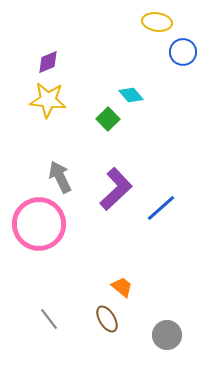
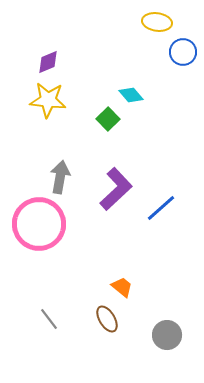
gray arrow: rotated 36 degrees clockwise
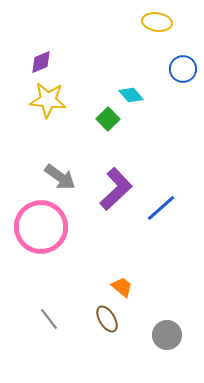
blue circle: moved 17 px down
purple diamond: moved 7 px left
gray arrow: rotated 116 degrees clockwise
pink circle: moved 2 px right, 3 px down
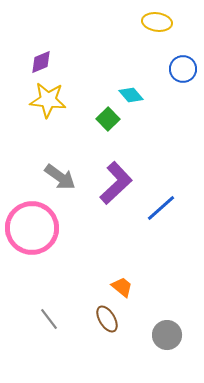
purple L-shape: moved 6 px up
pink circle: moved 9 px left, 1 px down
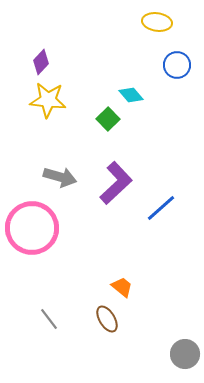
purple diamond: rotated 25 degrees counterclockwise
blue circle: moved 6 px left, 4 px up
gray arrow: rotated 20 degrees counterclockwise
gray circle: moved 18 px right, 19 px down
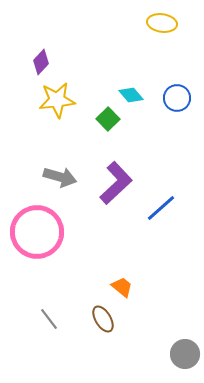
yellow ellipse: moved 5 px right, 1 px down
blue circle: moved 33 px down
yellow star: moved 9 px right; rotated 12 degrees counterclockwise
pink circle: moved 5 px right, 4 px down
brown ellipse: moved 4 px left
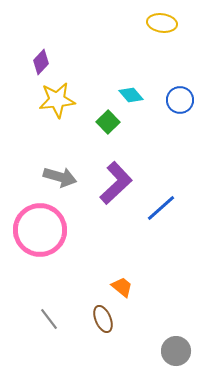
blue circle: moved 3 px right, 2 px down
green square: moved 3 px down
pink circle: moved 3 px right, 2 px up
brown ellipse: rotated 8 degrees clockwise
gray circle: moved 9 px left, 3 px up
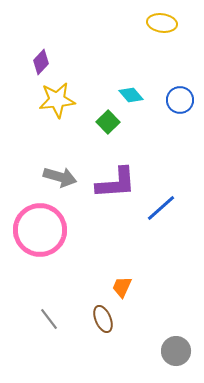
purple L-shape: rotated 39 degrees clockwise
orange trapezoid: rotated 105 degrees counterclockwise
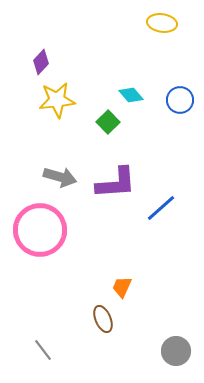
gray line: moved 6 px left, 31 px down
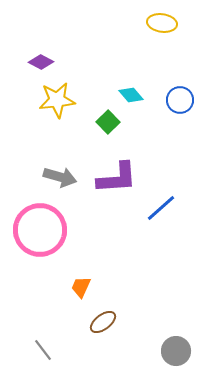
purple diamond: rotated 75 degrees clockwise
purple L-shape: moved 1 px right, 5 px up
orange trapezoid: moved 41 px left
brown ellipse: moved 3 px down; rotated 76 degrees clockwise
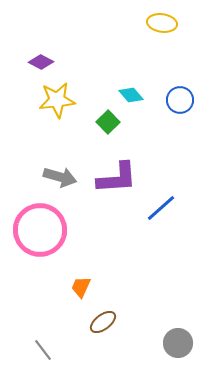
gray circle: moved 2 px right, 8 px up
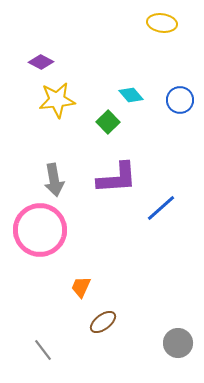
gray arrow: moved 6 px left, 3 px down; rotated 64 degrees clockwise
